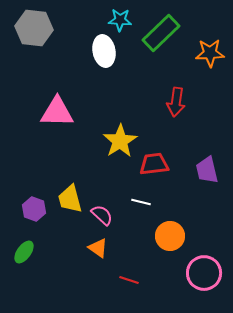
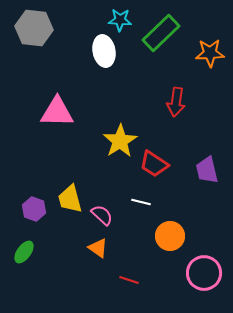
red trapezoid: rotated 140 degrees counterclockwise
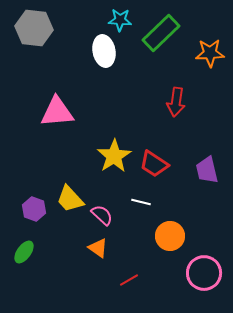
pink triangle: rotated 6 degrees counterclockwise
yellow star: moved 6 px left, 15 px down
yellow trapezoid: rotated 28 degrees counterclockwise
red line: rotated 48 degrees counterclockwise
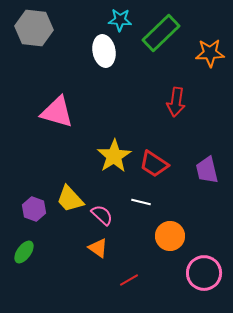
pink triangle: rotated 21 degrees clockwise
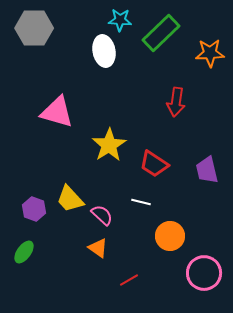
gray hexagon: rotated 6 degrees counterclockwise
yellow star: moved 5 px left, 11 px up
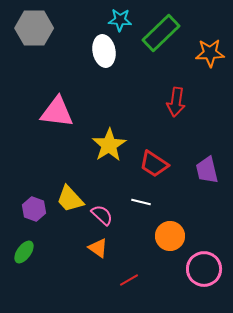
pink triangle: rotated 9 degrees counterclockwise
pink circle: moved 4 px up
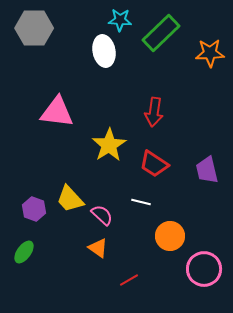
red arrow: moved 22 px left, 10 px down
